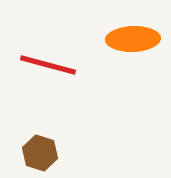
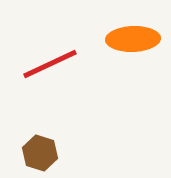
red line: moved 2 px right, 1 px up; rotated 40 degrees counterclockwise
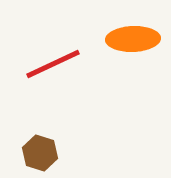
red line: moved 3 px right
